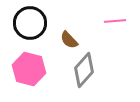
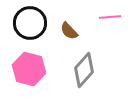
pink line: moved 5 px left, 4 px up
brown semicircle: moved 9 px up
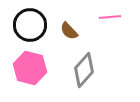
black circle: moved 2 px down
pink hexagon: moved 1 px right, 1 px up
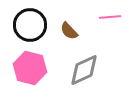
gray diamond: rotated 24 degrees clockwise
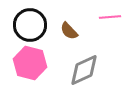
pink hexagon: moved 5 px up
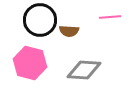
black circle: moved 10 px right, 5 px up
brown semicircle: rotated 42 degrees counterclockwise
gray diamond: rotated 28 degrees clockwise
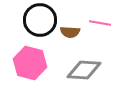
pink line: moved 10 px left, 6 px down; rotated 15 degrees clockwise
brown semicircle: moved 1 px right, 1 px down
